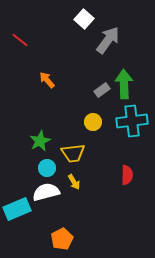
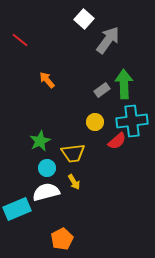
yellow circle: moved 2 px right
red semicircle: moved 10 px left, 34 px up; rotated 48 degrees clockwise
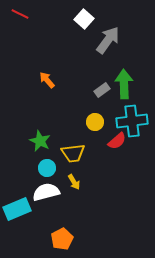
red line: moved 26 px up; rotated 12 degrees counterclockwise
green star: rotated 20 degrees counterclockwise
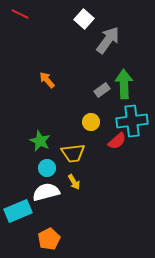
yellow circle: moved 4 px left
cyan rectangle: moved 1 px right, 2 px down
orange pentagon: moved 13 px left
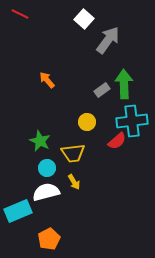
yellow circle: moved 4 px left
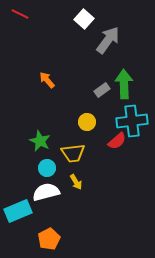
yellow arrow: moved 2 px right
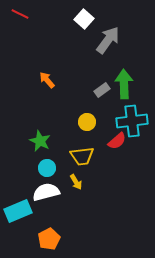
yellow trapezoid: moved 9 px right, 3 px down
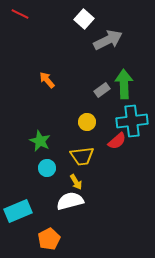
gray arrow: rotated 28 degrees clockwise
white semicircle: moved 24 px right, 9 px down
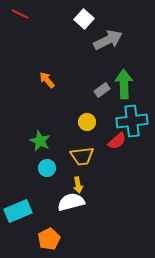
yellow arrow: moved 2 px right, 3 px down; rotated 21 degrees clockwise
white semicircle: moved 1 px right, 1 px down
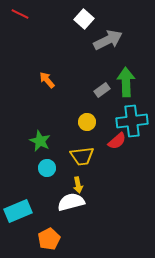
green arrow: moved 2 px right, 2 px up
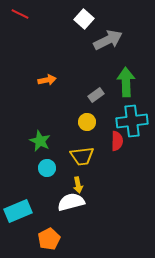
orange arrow: rotated 120 degrees clockwise
gray rectangle: moved 6 px left, 5 px down
red semicircle: rotated 48 degrees counterclockwise
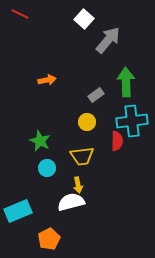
gray arrow: rotated 24 degrees counterclockwise
